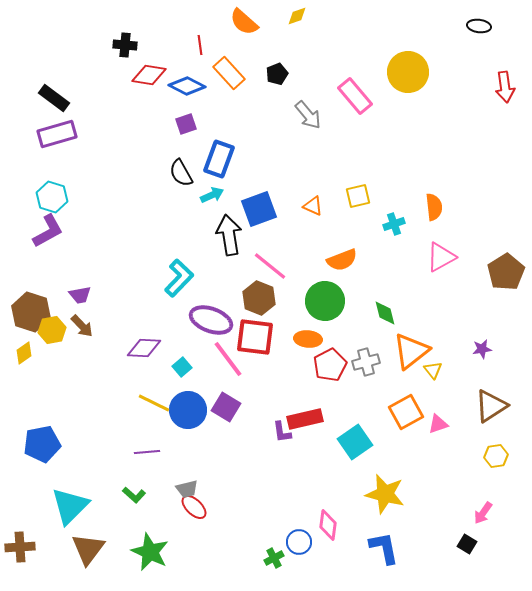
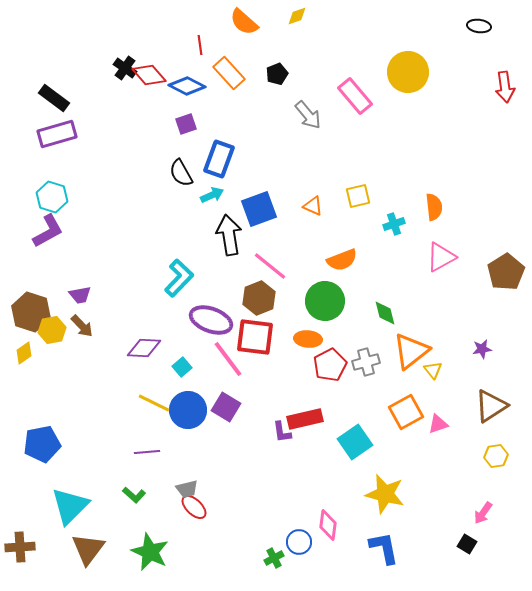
black cross at (125, 45): moved 23 px down; rotated 30 degrees clockwise
red diamond at (149, 75): rotated 40 degrees clockwise
brown hexagon at (259, 298): rotated 16 degrees clockwise
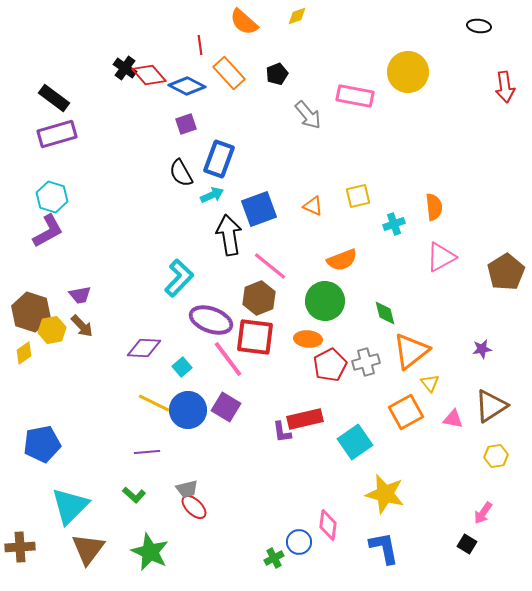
pink rectangle at (355, 96): rotated 39 degrees counterclockwise
yellow triangle at (433, 370): moved 3 px left, 13 px down
pink triangle at (438, 424): moved 15 px right, 5 px up; rotated 30 degrees clockwise
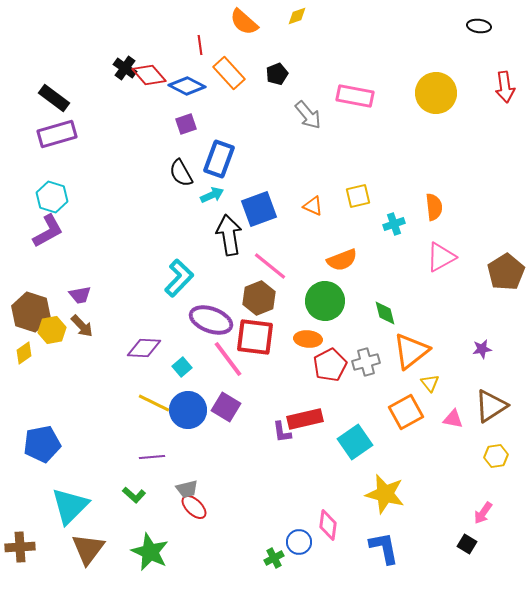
yellow circle at (408, 72): moved 28 px right, 21 px down
purple line at (147, 452): moved 5 px right, 5 px down
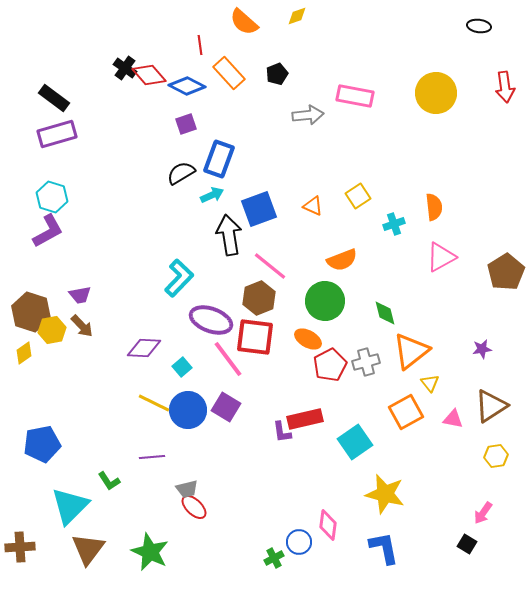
gray arrow at (308, 115): rotated 56 degrees counterclockwise
black semicircle at (181, 173): rotated 88 degrees clockwise
yellow square at (358, 196): rotated 20 degrees counterclockwise
orange ellipse at (308, 339): rotated 24 degrees clockwise
green L-shape at (134, 495): moved 25 px left, 14 px up; rotated 15 degrees clockwise
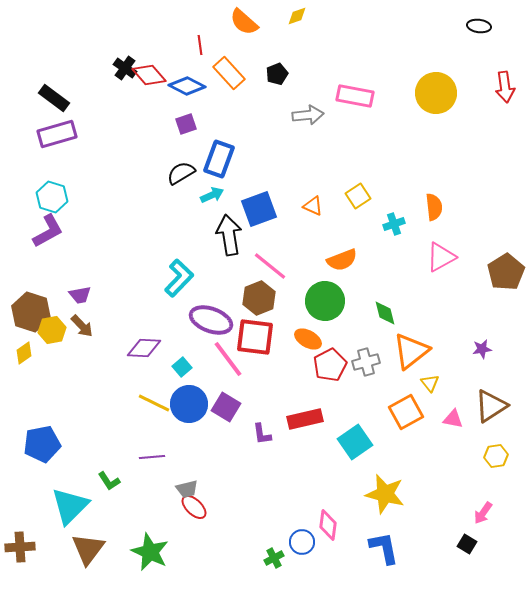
blue circle at (188, 410): moved 1 px right, 6 px up
purple L-shape at (282, 432): moved 20 px left, 2 px down
blue circle at (299, 542): moved 3 px right
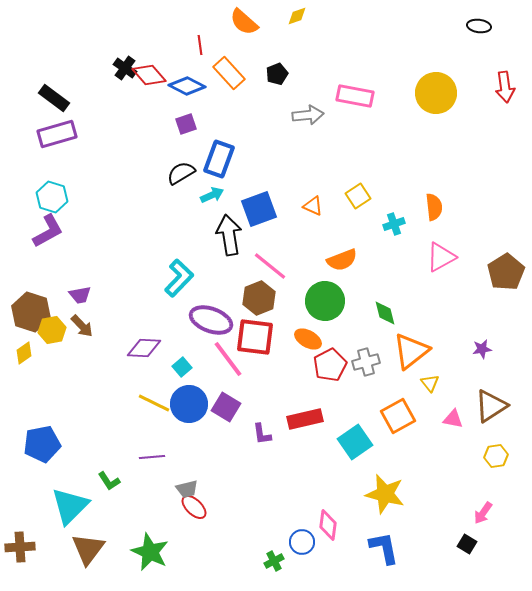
orange square at (406, 412): moved 8 px left, 4 px down
green cross at (274, 558): moved 3 px down
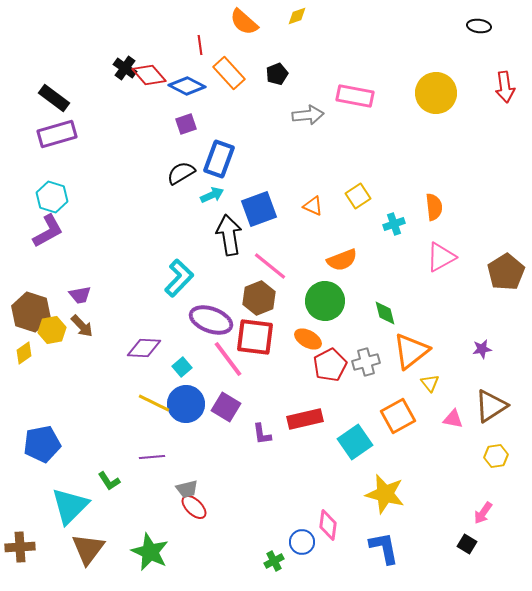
blue circle at (189, 404): moved 3 px left
